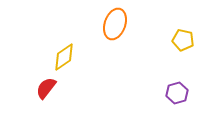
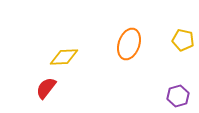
orange ellipse: moved 14 px right, 20 px down
yellow diamond: rotated 32 degrees clockwise
purple hexagon: moved 1 px right, 3 px down
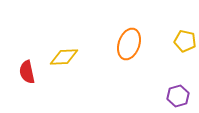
yellow pentagon: moved 2 px right, 1 px down
red semicircle: moved 19 px left, 16 px up; rotated 50 degrees counterclockwise
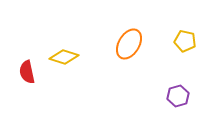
orange ellipse: rotated 12 degrees clockwise
yellow diamond: rotated 20 degrees clockwise
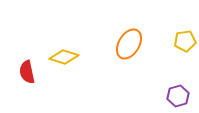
yellow pentagon: rotated 20 degrees counterclockwise
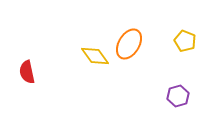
yellow pentagon: rotated 30 degrees clockwise
yellow diamond: moved 31 px right, 1 px up; rotated 36 degrees clockwise
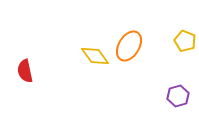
orange ellipse: moved 2 px down
red semicircle: moved 2 px left, 1 px up
